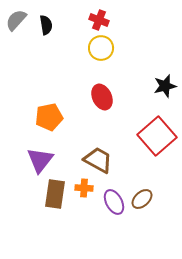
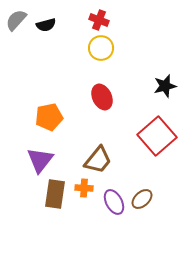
black semicircle: rotated 84 degrees clockwise
brown trapezoid: rotated 100 degrees clockwise
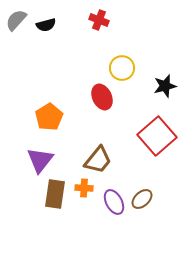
yellow circle: moved 21 px right, 20 px down
orange pentagon: rotated 20 degrees counterclockwise
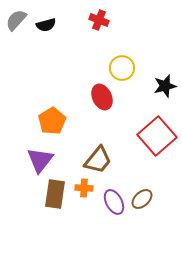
orange pentagon: moved 3 px right, 4 px down
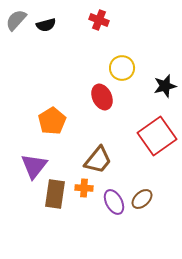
red square: rotated 6 degrees clockwise
purple triangle: moved 6 px left, 6 px down
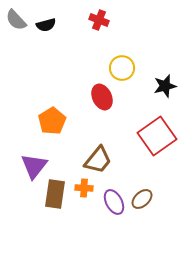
gray semicircle: rotated 85 degrees counterclockwise
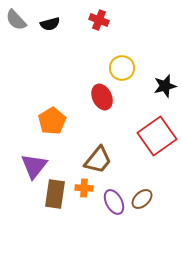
black semicircle: moved 4 px right, 1 px up
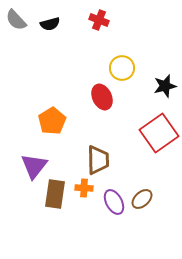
red square: moved 2 px right, 3 px up
brown trapezoid: rotated 40 degrees counterclockwise
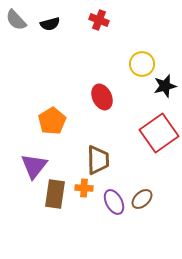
yellow circle: moved 20 px right, 4 px up
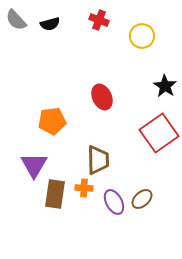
yellow circle: moved 28 px up
black star: rotated 25 degrees counterclockwise
orange pentagon: rotated 24 degrees clockwise
purple triangle: moved 1 px up; rotated 8 degrees counterclockwise
